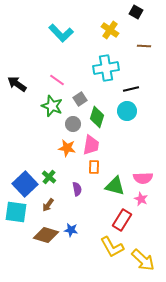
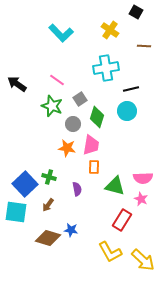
green cross: rotated 24 degrees counterclockwise
brown diamond: moved 2 px right, 3 px down
yellow L-shape: moved 2 px left, 5 px down
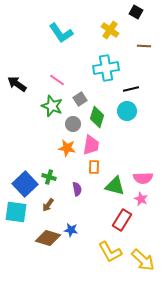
cyan L-shape: rotated 10 degrees clockwise
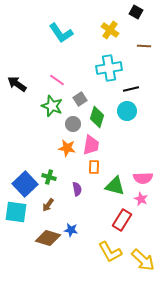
cyan cross: moved 3 px right
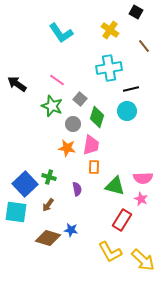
brown line: rotated 48 degrees clockwise
gray square: rotated 16 degrees counterclockwise
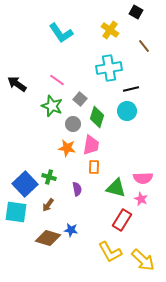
green triangle: moved 1 px right, 2 px down
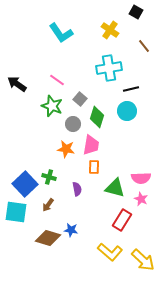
orange star: moved 1 px left, 1 px down
pink semicircle: moved 2 px left
green triangle: moved 1 px left
yellow L-shape: rotated 20 degrees counterclockwise
